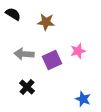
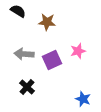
black semicircle: moved 5 px right, 3 px up
brown star: moved 1 px right
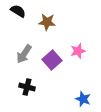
gray arrow: rotated 60 degrees counterclockwise
purple square: rotated 18 degrees counterclockwise
black cross: rotated 28 degrees counterclockwise
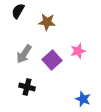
black semicircle: rotated 91 degrees counterclockwise
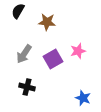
purple square: moved 1 px right, 1 px up; rotated 12 degrees clockwise
blue star: moved 1 px up
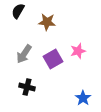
blue star: rotated 14 degrees clockwise
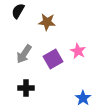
pink star: rotated 28 degrees counterclockwise
black cross: moved 1 px left, 1 px down; rotated 14 degrees counterclockwise
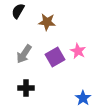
purple square: moved 2 px right, 2 px up
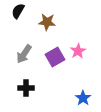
pink star: rotated 14 degrees clockwise
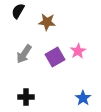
black cross: moved 9 px down
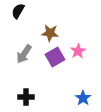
brown star: moved 3 px right, 11 px down
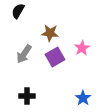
pink star: moved 4 px right, 3 px up
black cross: moved 1 px right, 1 px up
